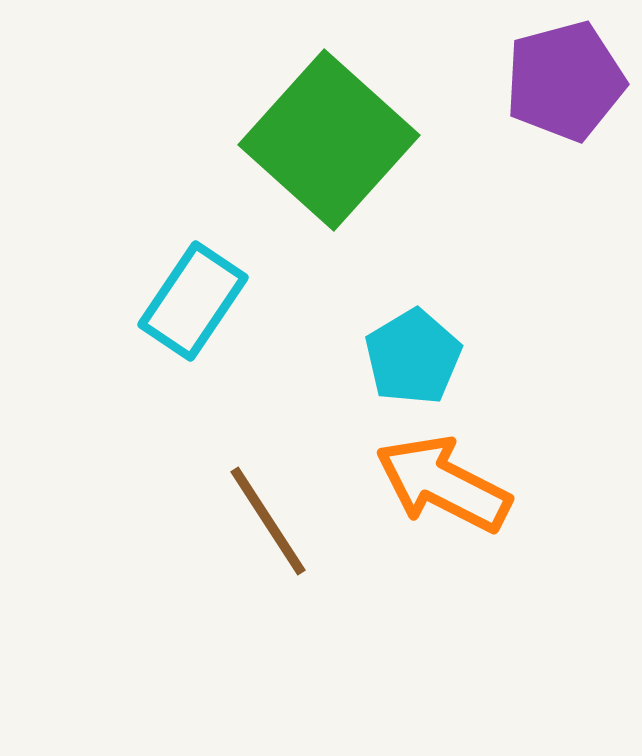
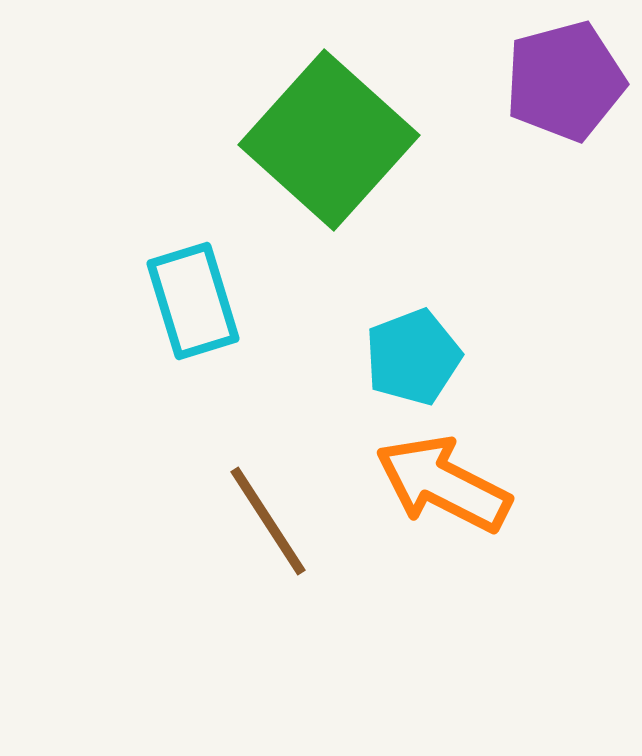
cyan rectangle: rotated 51 degrees counterclockwise
cyan pentagon: rotated 10 degrees clockwise
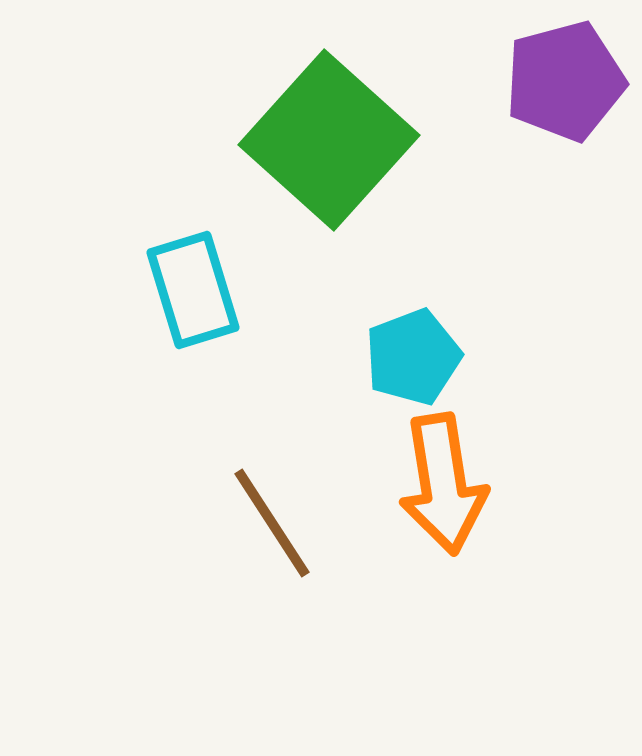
cyan rectangle: moved 11 px up
orange arrow: rotated 126 degrees counterclockwise
brown line: moved 4 px right, 2 px down
